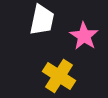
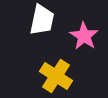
yellow cross: moved 3 px left
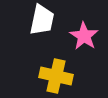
yellow cross: rotated 20 degrees counterclockwise
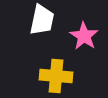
yellow cross: rotated 8 degrees counterclockwise
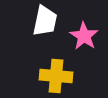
white trapezoid: moved 3 px right, 1 px down
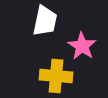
pink star: moved 2 px left, 10 px down
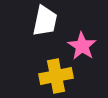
yellow cross: rotated 16 degrees counterclockwise
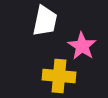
yellow cross: moved 3 px right; rotated 16 degrees clockwise
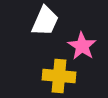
white trapezoid: rotated 12 degrees clockwise
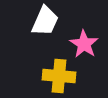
pink star: moved 2 px right, 2 px up
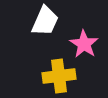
yellow cross: rotated 12 degrees counterclockwise
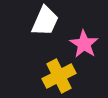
yellow cross: rotated 20 degrees counterclockwise
